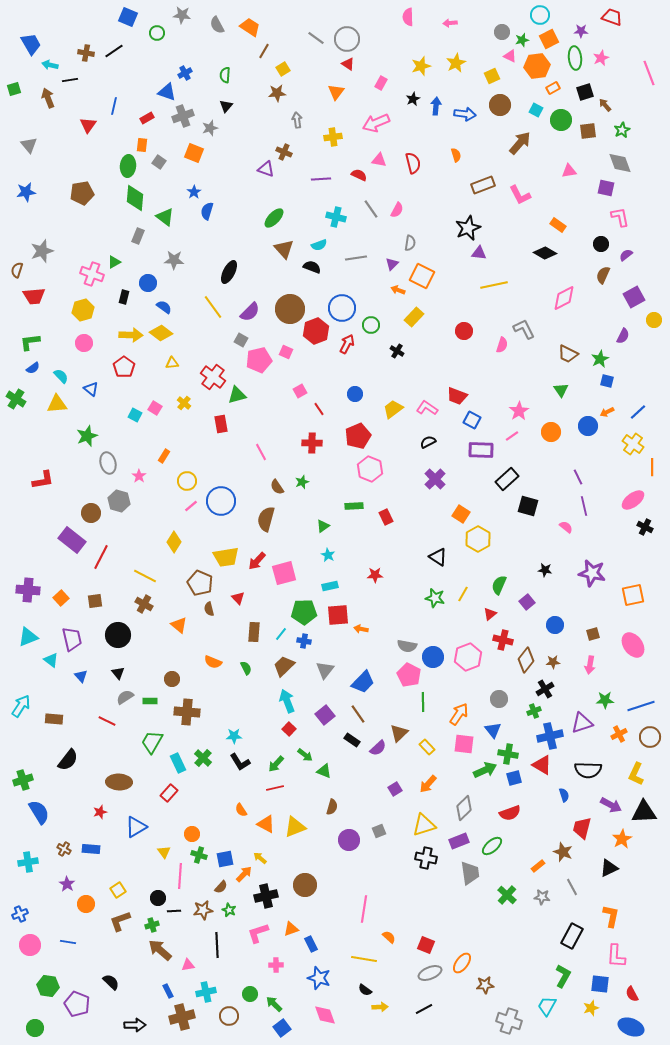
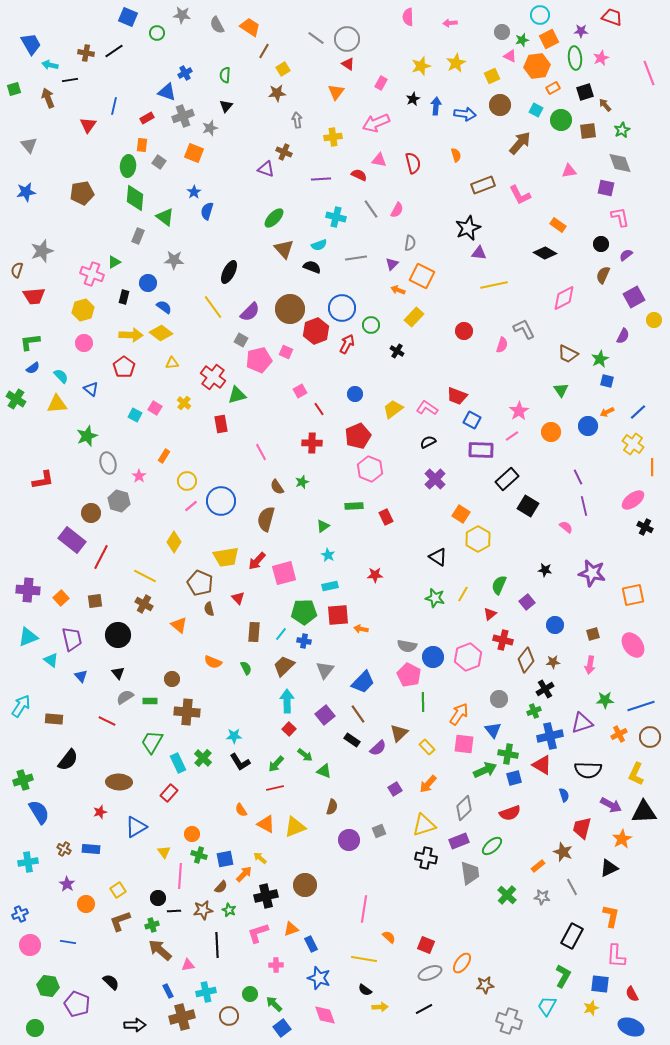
black square at (528, 506): rotated 15 degrees clockwise
cyan arrow at (287, 701): rotated 20 degrees clockwise
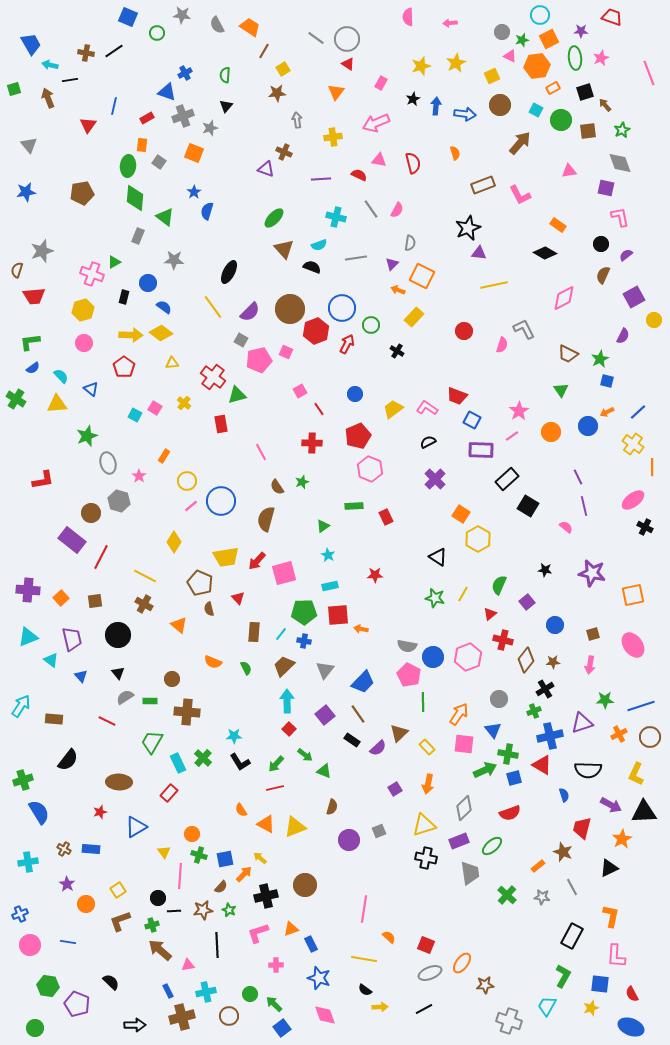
orange semicircle at (456, 155): moved 1 px left, 2 px up
orange arrow at (428, 784): rotated 30 degrees counterclockwise
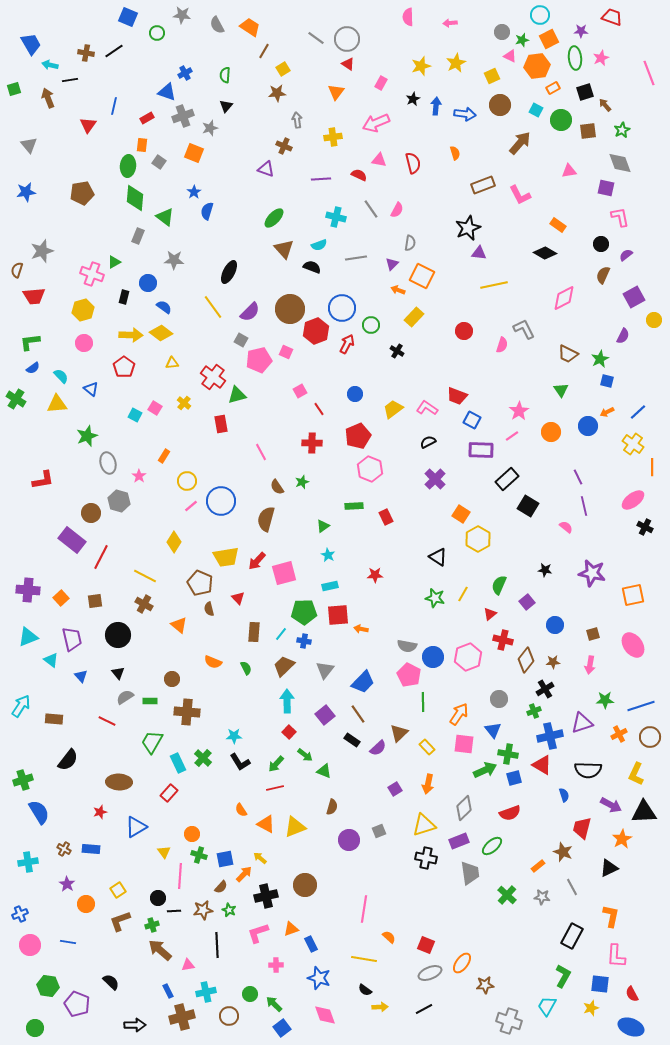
brown cross at (284, 152): moved 6 px up
red square at (289, 729): moved 3 px down
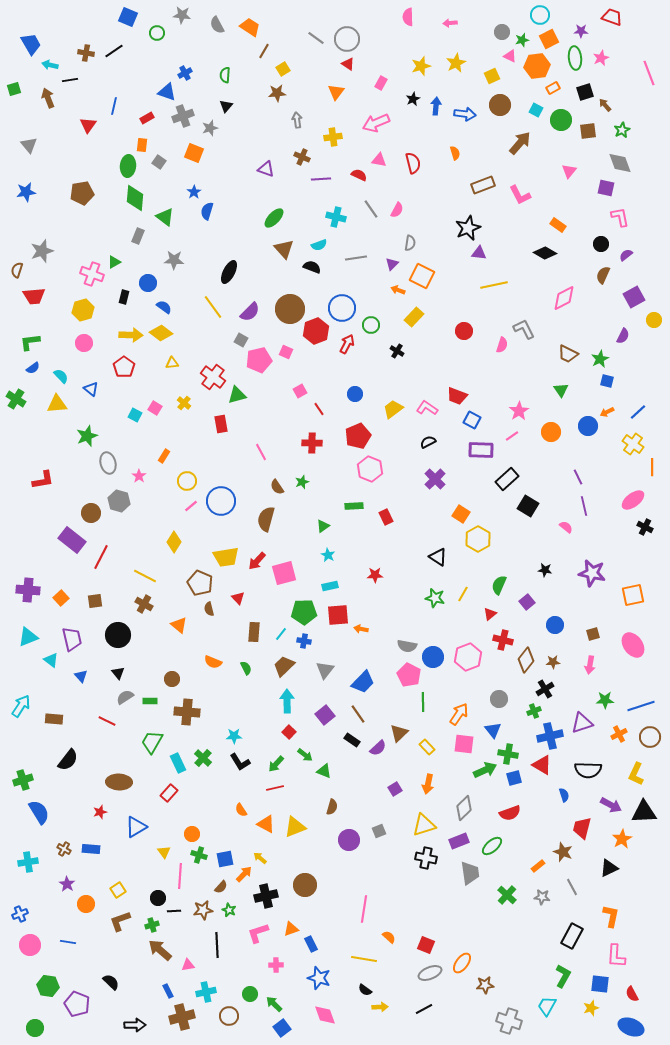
brown cross at (284, 146): moved 18 px right, 11 px down
pink triangle at (569, 171): rotated 42 degrees counterclockwise
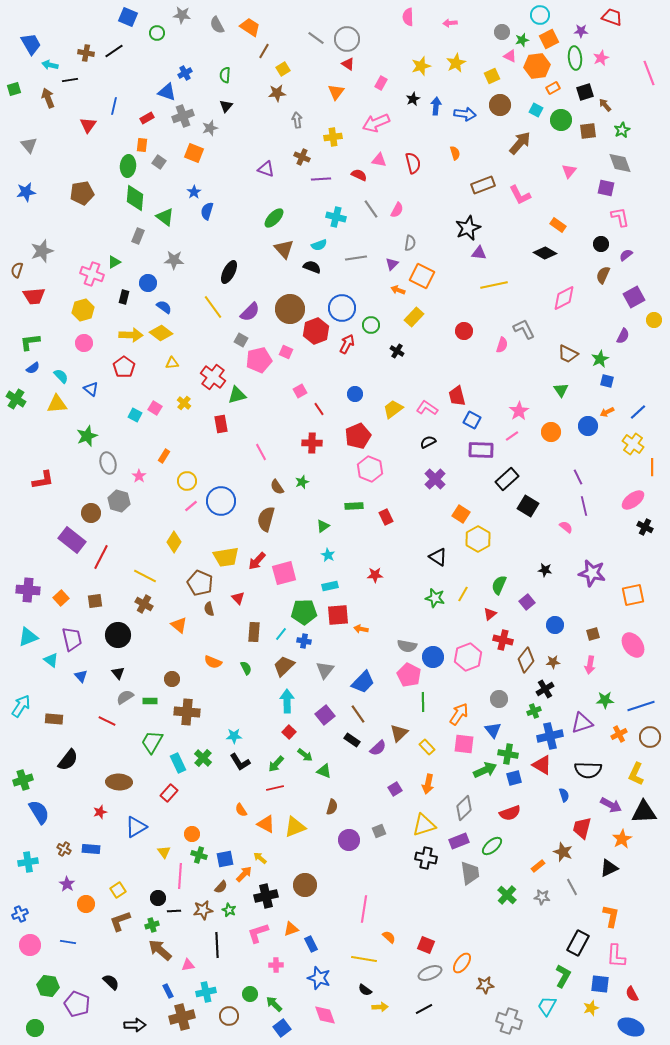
red trapezoid at (457, 396): rotated 55 degrees clockwise
black rectangle at (572, 936): moved 6 px right, 7 px down
